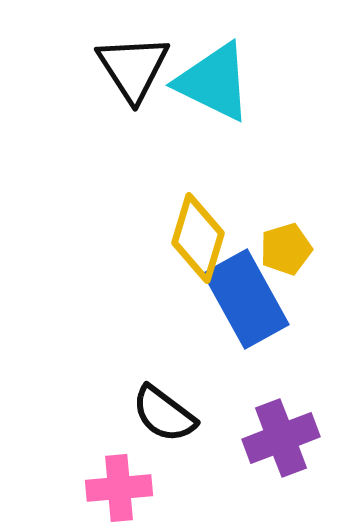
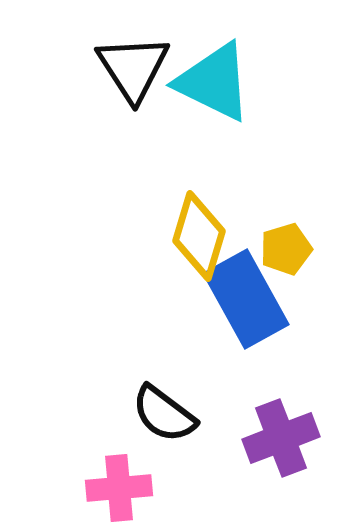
yellow diamond: moved 1 px right, 2 px up
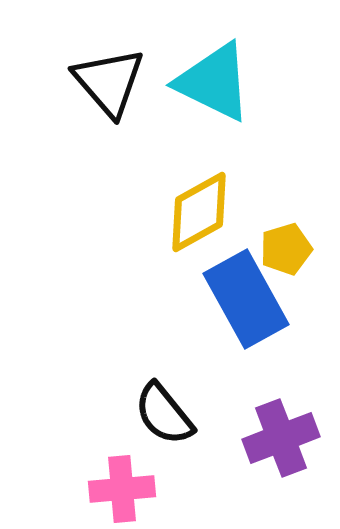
black triangle: moved 24 px left, 14 px down; rotated 8 degrees counterclockwise
yellow diamond: moved 24 px up; rotated 44 degrees clockwise
black semicircle: rotated 14 degrees clockwise
pink cross: moved 3 px right, 1 px down
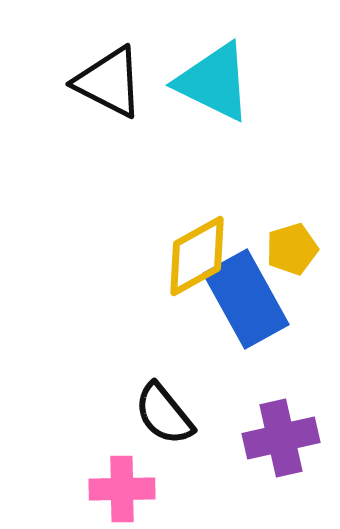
black triangle: rotated 22 degrees counterclockwise
yellow diamond: moved 2 px left, 44 px down
yellow pentagon: moved 6 px right
purple cross: rotated 8 degrees clockwise
pink cross: rotated 4 degrees clockwise
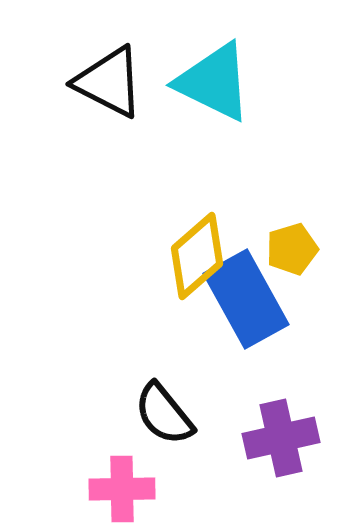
yellow diamond: rotated 12 degrees counterclockwise
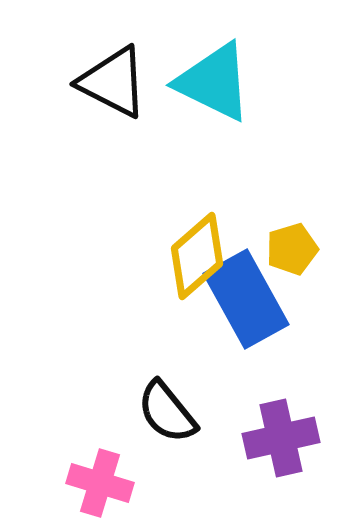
black triangle: moved 4 px right
black semicircle: moved 3 px right, 2 px up
pink cross: moved 22 px left, 6 px up; rotated 18 degrees clockwise
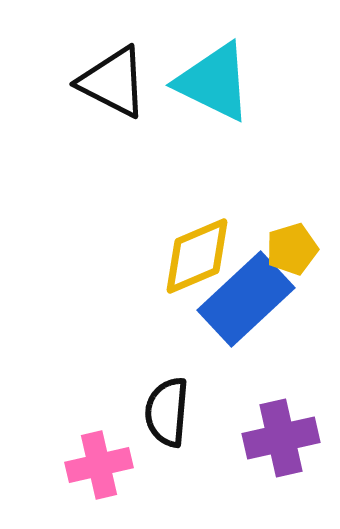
yellow diamond: rotated 18 degrees clockwise
blue rectangle: rotated 76 degrees clockwise
black semicircle: rotated 44 degrees clockwise
pink cross: moved 1 px left, 18 px up; rotated 30 degrees counterclockwise
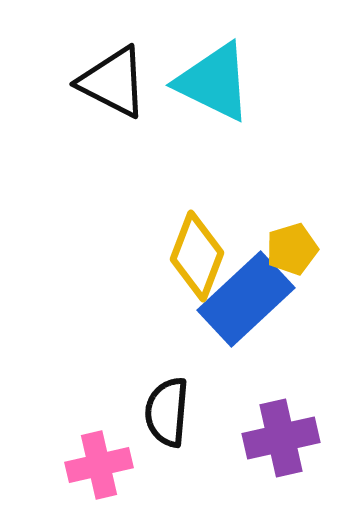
yellow diamond: rotated 46 degrees counterclockwise
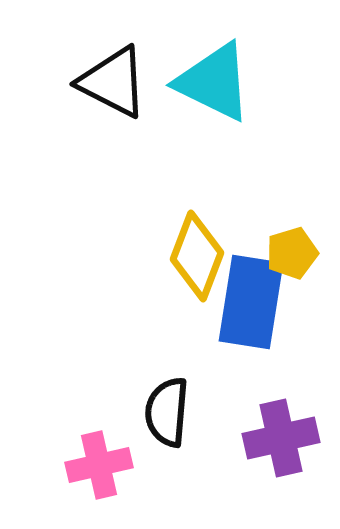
yellow pentagon: moved 4 px down
blue rectangle: moved 5 px right, 3 px down; rotated 38 degrees counterclockwise
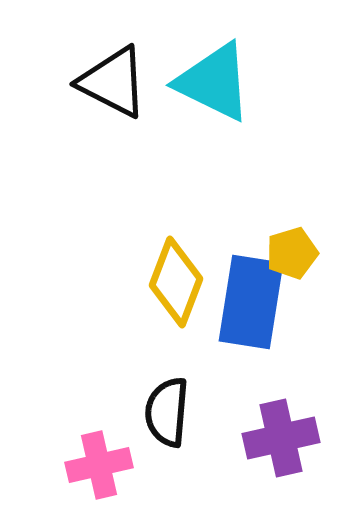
yellow diamond: moved 21 px left, 26 px down
